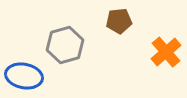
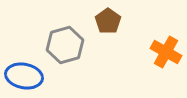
brown pentagon: moved 11 px left; rotated 30 degrees counterclockwise
orange cross: rotated 20 degrees counterclockwise
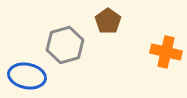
orange cross: rotated 16 degrees counterclockwise
blue ellipse: moved 3 px right
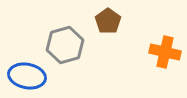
orange cross: moved 1 px left
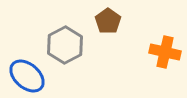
gray hexagon: rotated 12 degrees counterclockwise
blue ellipse: rotated 30 degrees clockwise
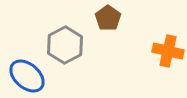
brown pentagon: moved 3 px up
orange cross: moved 3 px right, 1 px up
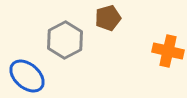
brown pentagon: rotated 20 degrees clockwise
gray hexagon: moved 5 px up
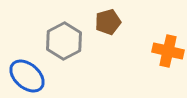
brown pentagon: moved 4 px down
gray hexagon: moved 1 px left, 1 px down
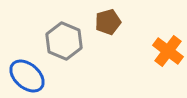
gray hexagon: rotated 9 degrees counterclockwise
orange cross: rotated 24 degrees clockwise
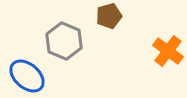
brown pentagon: moved 1 px right, 6 px up
